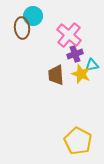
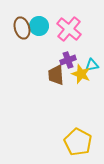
cyan circle: moved 6 px right, 10 px down
brown ellipse: rotated 10 degrees counterclockwise
pink cross: moved 6 px up
purple cross: moved 7 px left, 6 px down
yellow pentagon: moved 1 px down
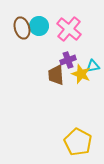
cyan triangle: moved 1 px right, 1 px down
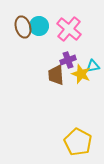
brown ellipse: moved 1 px right, 1 px up
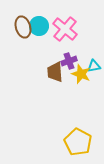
pink cross: moved 4 px left
purple cross: moved 1 px right, 1 px down
cyan triangle: moved 1 px right
brown trapezoid: moved 1 px left, 3 px up
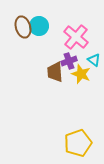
pink cross: moved 11 px right, 8 px down
cyan triangle: moved 6 px up; rotated 48 degrees clockwise
yellow pentagon: moved 1 px down; rotated 24 degrees clockwise
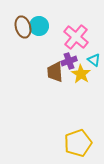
yellow star: rotated 12 degrees clockwise
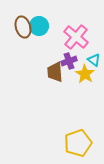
yellow star: moved 4 px right
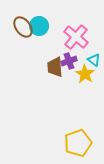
brown ellipse: rotated 20 degrees counterclockwise
brown trapezoid: moved 5 px up
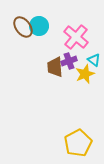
yellow star: rotated 18 degrees clockwise
yellow pentagon: rotated 8 degrees counterclockwise
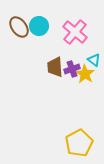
brown ellipse: moved 4 px left
pink cross: moved 1 px left, 5 px up
purple cross: moved 3 px right, 8 px down
yellow star: rotated 18 degrees counterclockwise
yellow pentagon: moved 1 px right
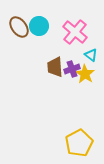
cyan triangle: moved 3 px left, 5 px up
